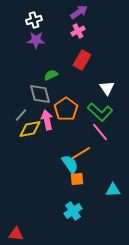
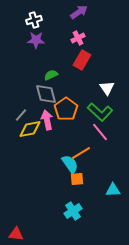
pink cross: moved 7 px down
gray diamond: moved 6 px right
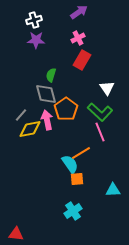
green semicircle: rotated 48 degrees counterclockwise
pink line: rotated 18 degrees clockwise
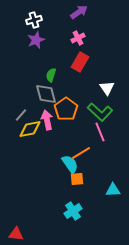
purple star: rotated 24 degrees counterclockwise
red rectangle: moved 2 px left, 2 px down
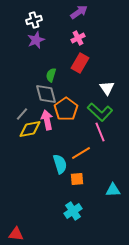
red rectangle: moved 1 px down
gray line: moved 1 px right, 1 px up
cyan semicircle: moved 10 px left; rotated 18 degrees clockwise
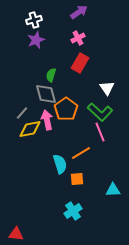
gray line: moved 1 px up
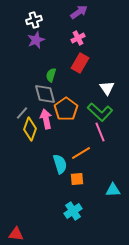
gray diamond: moved 1 px left
pink arrow: moved 1 px left, 1 px up
yellow diamond: rotated 60 degrees counterclockwise
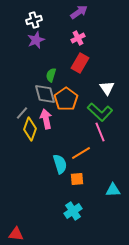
orange pentagon: moved 10 px up
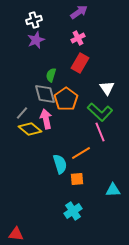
yellow diamond: rotated 70 degrees counterclockwise
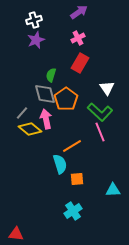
orange line: moved 9 px left, 7 px up
